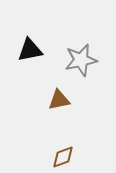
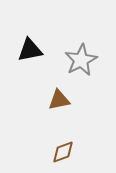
gray star: rotated 16 degrees counterclockwise
brown diamond: moved 5 px up
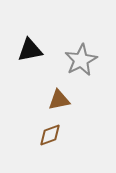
brown diamond: moved 13 px left, 17 px up
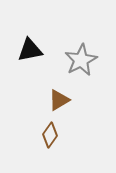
brown triangle: rotated 20 degrees counterclockwise
brown diamond: rotated 35 degrees counterclockwise
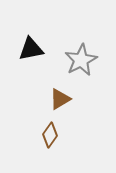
black triangle: moved 1 px right, 1 px up
brown triangle: moved 1 px right, 1 px up
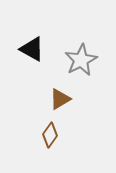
black triangle: moved 1 px right; rotated 40 degrees clockwise
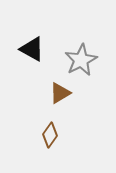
brown triangle: moved 6 px up
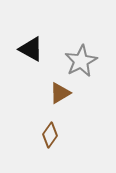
black triangle: moved 1 px left
gray star: moved 1 px down
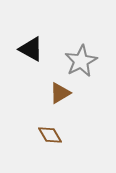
brown diamond: rotated 65 degrees counterclockwise
